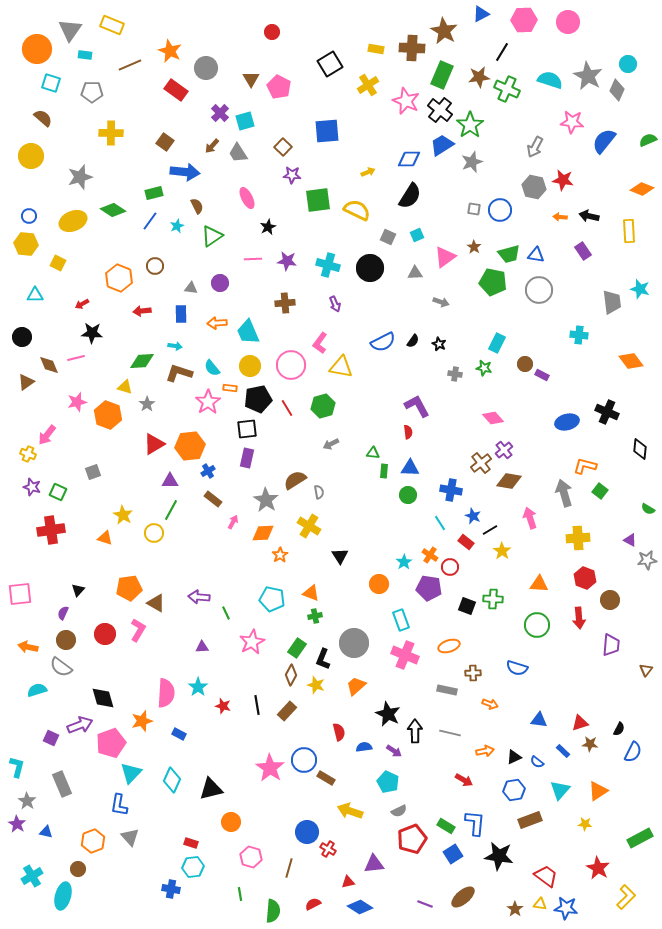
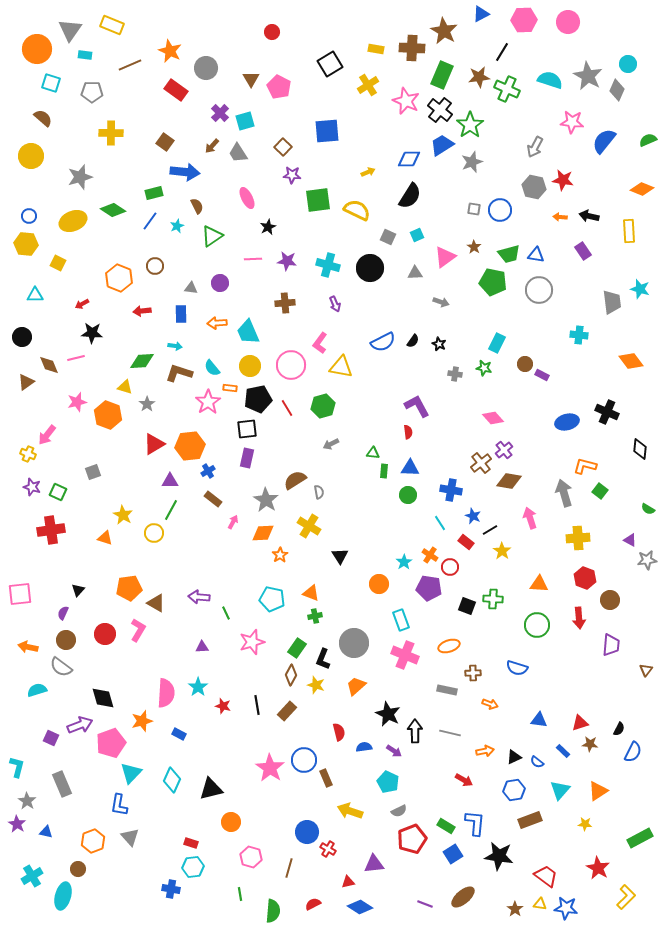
pink star at (252, 642): rotated 10 degrees clockwise
brown rectangle at (326, 778): rotated 36 degrees clockwise
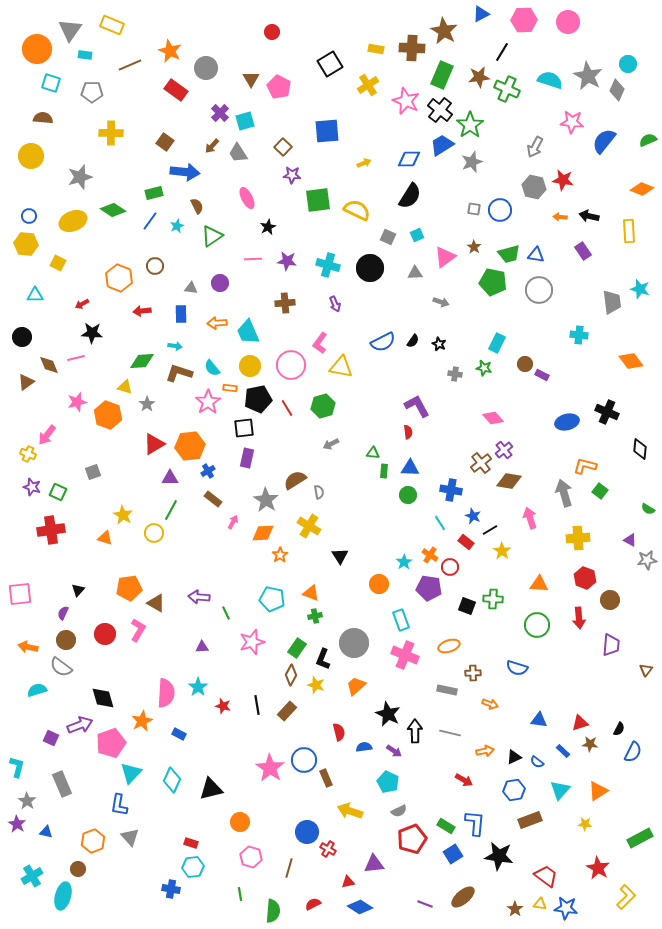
brown semicircle at (43, 118): rotated 36 degrees counterclockwise
yellow arrow at (368, 172): moved 4 px left, 9 px up
black square at (247, 429): moved 3 px left, 1 px up
purple triangle at (170, 481): moved 3 px up
orange star at (142, 721): rotated 10 degrees counterclockwise
orange circle at (231, 822): moved 9 px right
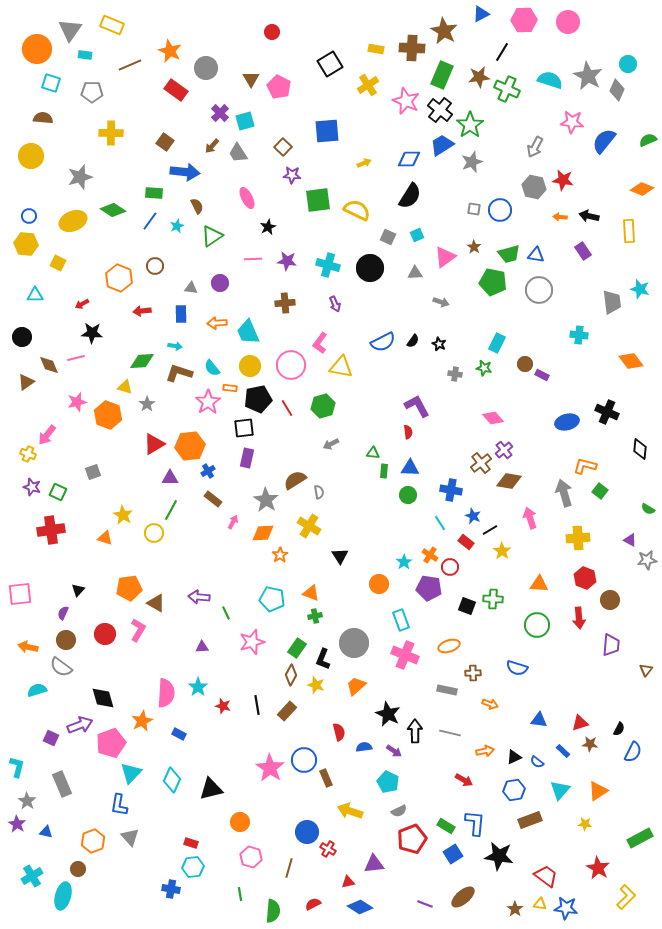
green rectangle at (154, 193): rotated 18 degrees clockwise
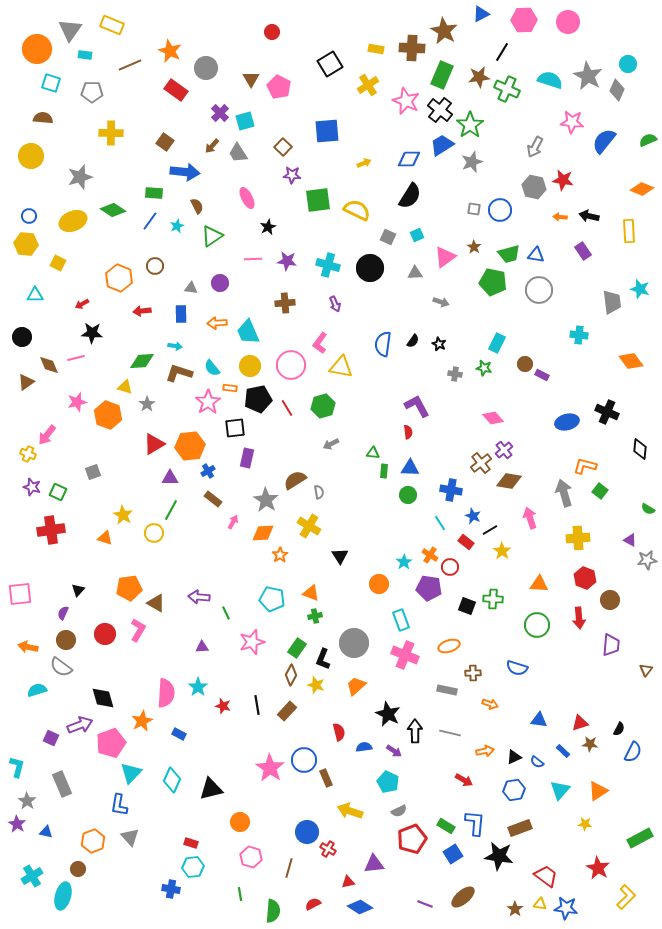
blue semicircle at (383, 342): moved 2 px down; rotated 125 degrees clockwise
black square at (244, 428): moved 9 px left
brown rectangle at (530, 820): moved 10 px left, 8 px down
